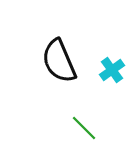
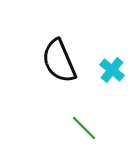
cyan cross: rotated 15 degrees counterclockwise
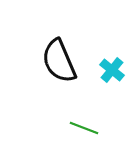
green line: rotated 24 degrees counterclockwise
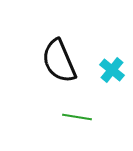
green line: moved 7 px left, 11 px up; rotated 12 degrees counterclockwise
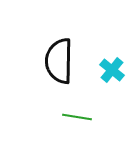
black semicircle: rotated 24 degrees clockwise
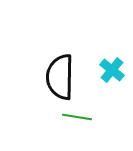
black semicircle: moved 1 px right, 16 px down
